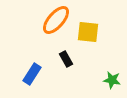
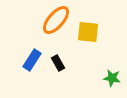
black rectangle: moved 8 px left, 4 px down
blue rectangle: moved 14 px up
green star: moved 2 px up
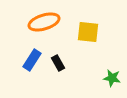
orange ellipse: moved 12 px left, 2 px down; rotated 32 degrees clockwise
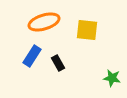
yellow square: moved 1 px left, 2 px up
blue rectangle: moved 4 px up
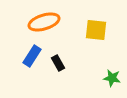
yellow square: moved 9 px right
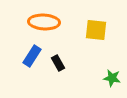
orange ellipse: rotated 20 degrees clockwise
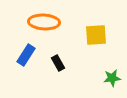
yellow square: moved 5 px down; rotated 10 degrees counterclockwise
blue rectangle: moved 6 px left, 1 px up
green star: rotated 18 degrees counterclockwise
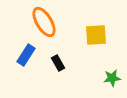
orange ellipse: rotated 56 degrees clockwise
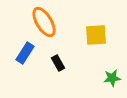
blue rectangle: moved 1 px left, 2 px up
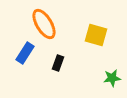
orange ellipse: moved 2 px down
yellow square: rotated 20 degrees clockwise
black rectangle: rotated 49 degrees clockwise
